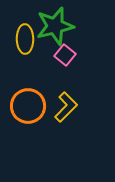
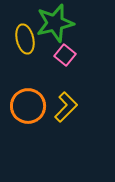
green star: moved 3 px up
yellow ellipse: rotated 12 degrees counterclockwise
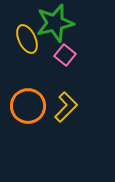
yellow ellipse: moved 2 px right; rotated 12 degrees counterclockwise
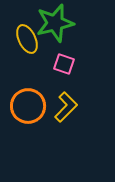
pink square: moved 1 px left, 9 px down; rotated 20 degrees counterclockwise
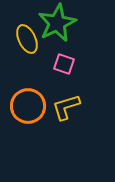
green star: moved 2 px right; rotated 12 degrees counterclockwise
yellow L-shape: rotated 152 degrees counterclockwise
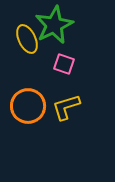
green star: moved 3 px left, 2 px down
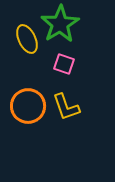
green star: moved 6 px right, 1 px up; rotated 6 degrees counterclockwise
yellow L-shape: rotated 92 degrees counterclockwise
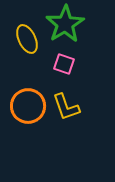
green star: moved 5 px right
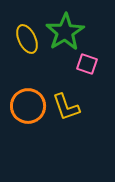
green star: moved 8 px down
pink square: moved 23 px right
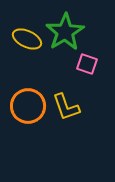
yellow ellipse: rotated 40 degrees counterclockwise
